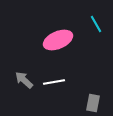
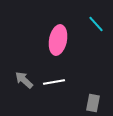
cyan line: rotated 12 degrees counterclockwise
pink ellipse: rotated 56 degrees counterclockwise
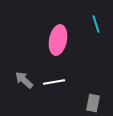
cyan line: rotated 24 degrees clockwise
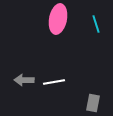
pink ellipse: moved 21 px up
gray arrow: rotated 42 degrees counterclockwise
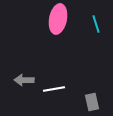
white line: moved 7 px down
gray rectangle: moved 1 px left, 1 px up; rotated 24 degrees counterclockwise
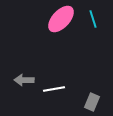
pink ellipse: moved 3 px right; rotated 32 degrees clockwise
cyan line: moved 3 px left, 5 px up
gray rectangle: rotated 36 degrees clockwise
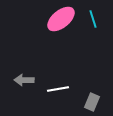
pink ellipse: rotated 8 degrees clockwise
white line: moved 4 px right
